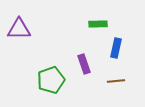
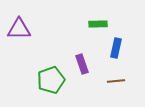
purple rectangle: moved 2 px left
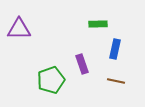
blue rectangle: moved 1 px left, 1 px down
brown line: rotated 18 degrees clockwise
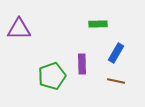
blue rectangle: moved 1 px right, 4 px down; rotated 18 degrees clockwise
purple rectangle: rotated 18 degrees clockwise
green pentagon: moved 1 px right, 4 px up
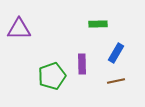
brown line: rotated 24 degrees counterclockwise
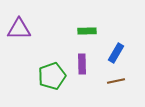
green rectangle: moved 11 px left, 7 px down
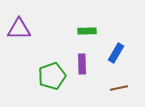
brown line: moved 3 px right, 7 px down
